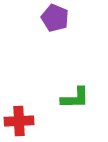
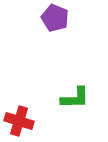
red cross: rotated 20 degrees clockwise
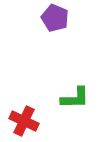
red cross: moved 5 px right; rotated 8 degrees clockwise
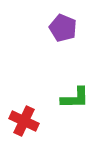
purple pentagon: moved 8 px right, 10 px down
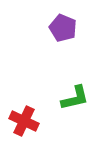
green L-shape: rotated 12 degrees counterclockwise
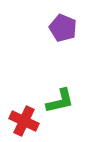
green L-shape: moved 15 px left, 3 px down
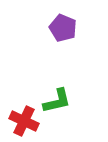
green L-shape: moved 3 px left
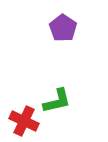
purple pentagon: rotated 12 degrees clockwise
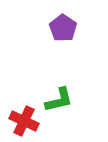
green L-shape: moved 2 px right, 1 px up
